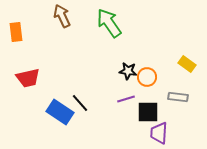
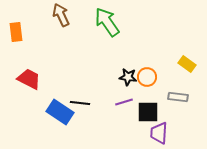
brown arrow: moved 1 px left, 1 px up
green arrow: moved 2 px left, 1 px up
black star: moved 6 px down
red trapezoid: moved 1 px right, 1 px down; rotated 140 degrees counterclockwise
purple line: moved 2 px left, 3 px down
black line: rotated 42 degrees counterclockwise
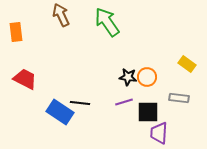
red trapezoid: moved 4 px left
gray rectangle: moved 1 px right, 1 px down
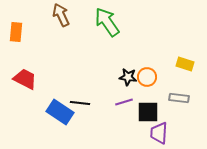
orange rectangle: rotated 12 degrees clockwise
yellow rectangle: moved 2 px left; rotated 18 degrees counterclockwise
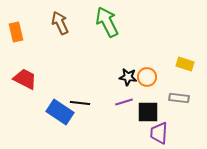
brown arrow: moved 1 px left, 8 px down
green arrow: rotated 8 degrees clockwise
orange rectangle: rotated 18 degrees counterclockwise
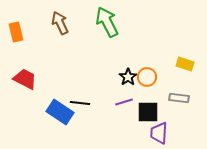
black star: rotated 30 degrees clockwise
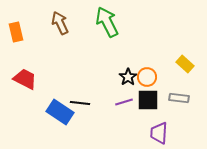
yellow rectangle: rotated 24 degrees clockwise
black square: moved 12 px up
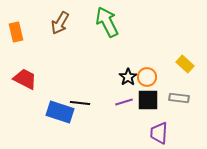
brown arrow: rotated 125 degrees counterclockwise
blue rectangle: rotated 16 degrees counterclockwise
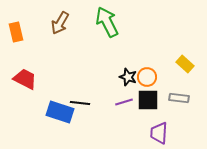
black star: rotated 18 degrees counterclockwise
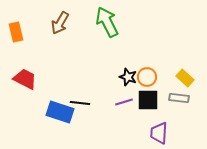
yellow rectangle: moved 14 px down
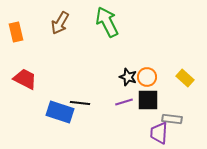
gray rectangle: moved 7 px left, 21 px down
